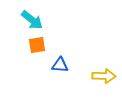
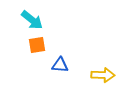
yellow arrow: moved 1 px left, 1 px up
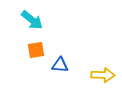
orange square: moved 1 px left, 5 px down
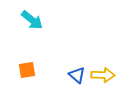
orange square: moved 9 px left, 20 px down
blue triangle: moved 17 px right, 10 px down; rotated 36 degrees clockwise
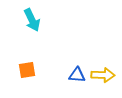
cyan arrow: rotated 25 degrees clockwise
blue triangle: rotated 36 degrees counterclockwise
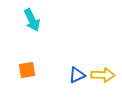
blue triangle: rotated 30 degrees counterclockwise
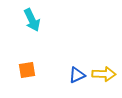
yellow arrow: moved 1 px right, 1 px up
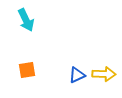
cyan arrow: moved 6 px left
